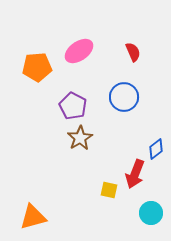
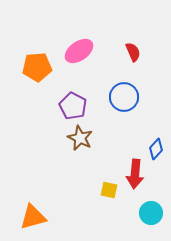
brown star: rotated 15 degrees counterclockwise
blue diamond: rotated 10 degrees counterclockwise
red arrow: rotated 16 degrees counterclockwise
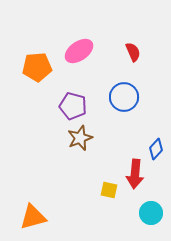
purple pentagon: rotated 12 degrees counterclockwise
brown star: rotated 25 degrees clockwise
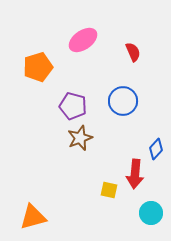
pink ellipse: moved 4 px right, 11 px up
orange pentagon: moved 1 px right; rotated 12 degrees counterclockwise
blue circle: moved 1 px left, 4 px down
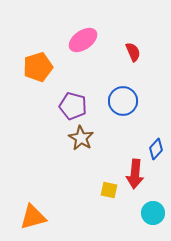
brown star: moved 1 px right; rotated 20 degrees counterclockwise
cyan circle: moved 2 px right
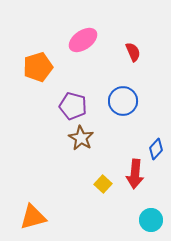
yellow square: moved 6 px left, 6 px up; rotated 30 degrees clockwise
cyan circle: moved 2 px left, 7 px down
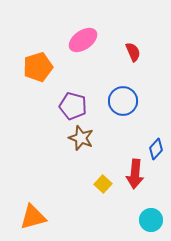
brown star: rotated 10 degrees counterclockwise
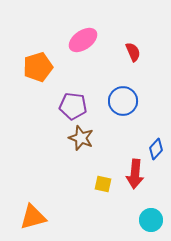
purple pentagon: rotated 8 degrees counterclockwise
yellow square: rotated 30 degrees counterclockwise
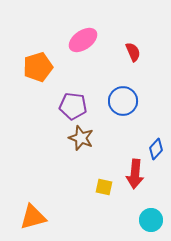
yellow square: moved 1 px right, 3 px down
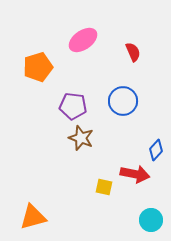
blue diamond: moved 1 px down
red arrow: rotated 84 degrees counterclockwise
